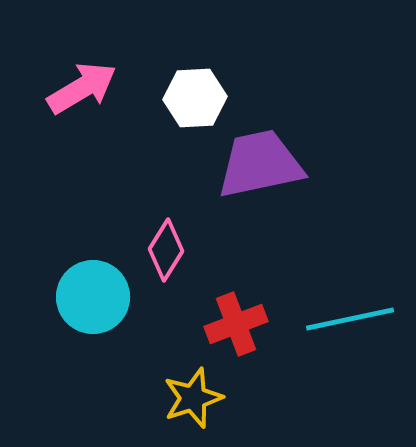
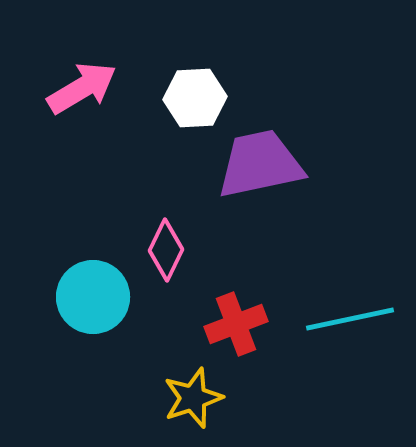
pink diamond: rotated 6 degrees counterclockwise
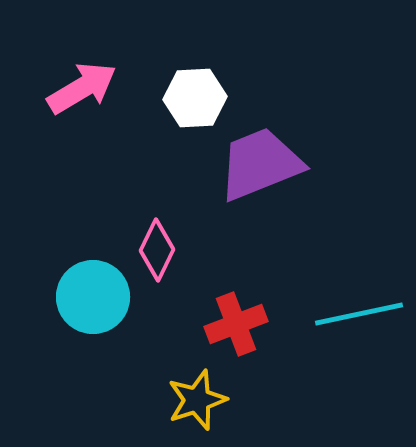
purple trapezoid: rotated 10 degrees counterclockwise
pink diamond: moved 9 px left
cyan line: moved 9 px right, 5 px up
yellow star: moved 4 px right, 2 px down
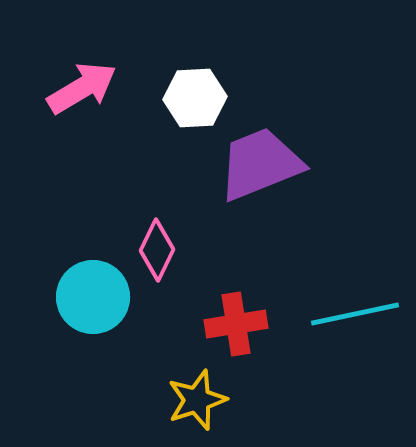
cyan line: moved 4 px left
red cross: rotated 12 degrees clockwise
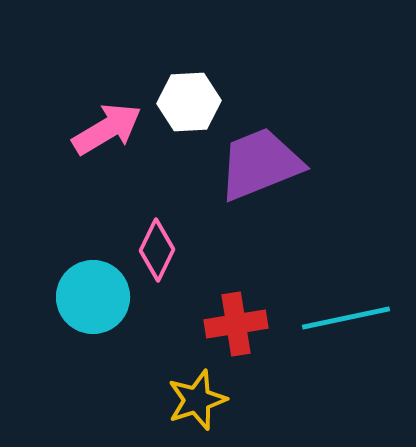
pink arrow: moved 25 px right, 41 px down
white hexagon: moved 6 px left, 4 px down
cyan line: moved 9 px left, 4 px down
